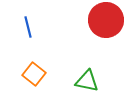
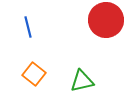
green triangle: moved 5 px left; rotated 25 degrees counterclockwise
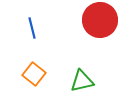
red circle: moved 6 px left
blue line: moved 4 px right, 1 px down
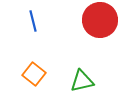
blue line: moved 1 px right, 7 px up
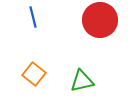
blue line: moved 4 px up
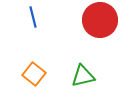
green triangle: moved 1 px right, 5 px up
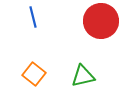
red circle: moved 1 px right, 1 px down
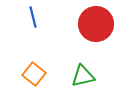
red circle: moved 5 px left, 3 px down
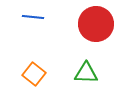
blue line: rotated 70 degrees counterclockwise
green triangle: moved 3 px right, 3 px up; rotated 15 degrees clockwise
